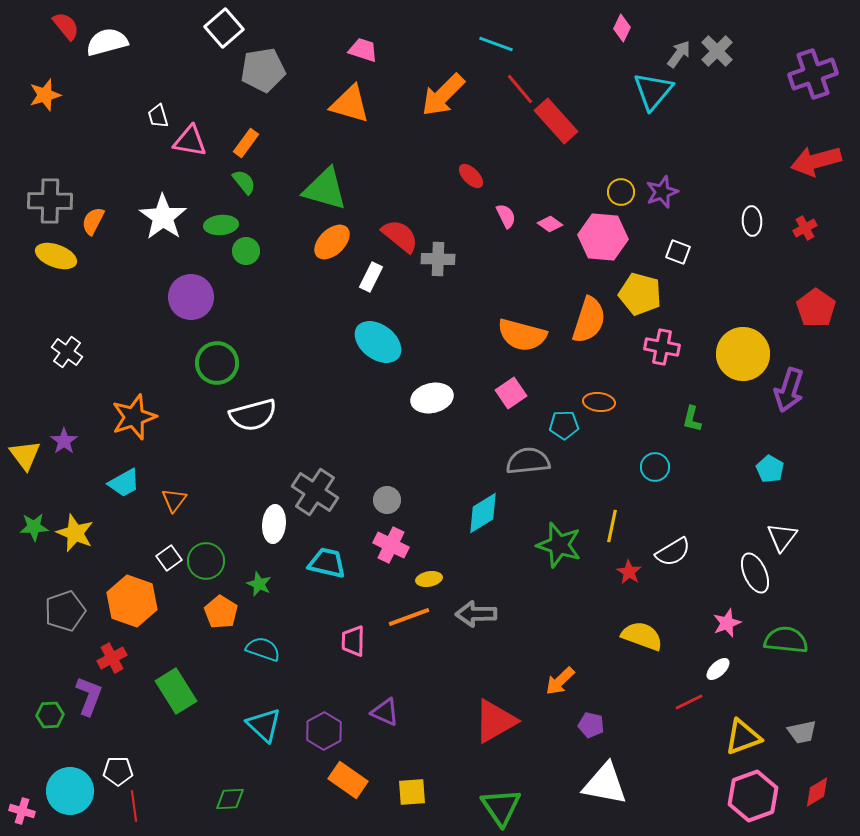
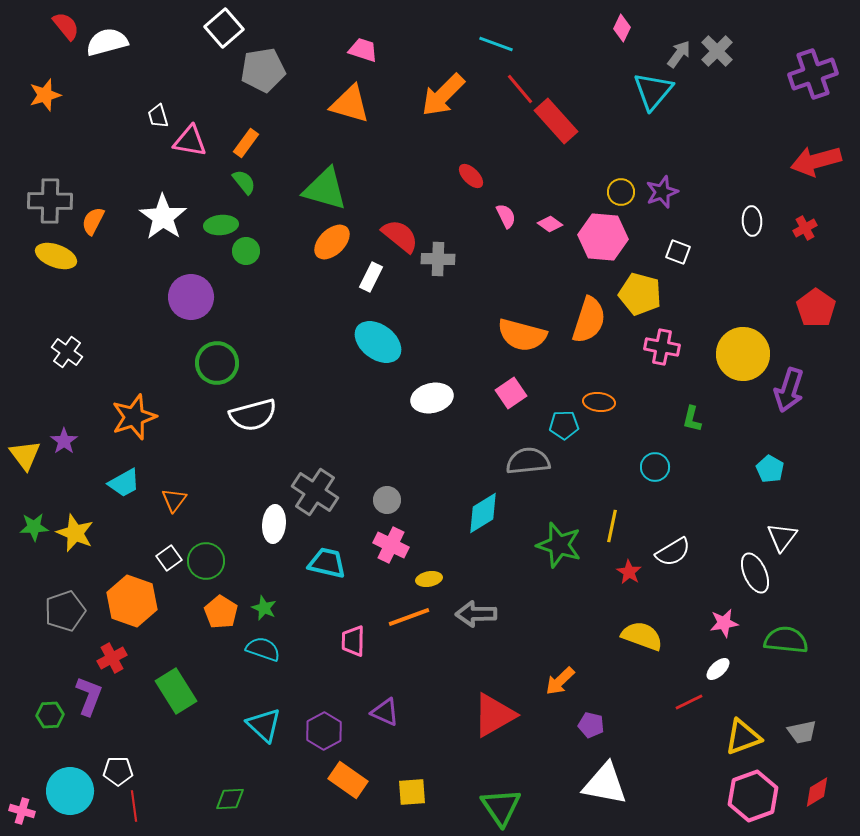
green star at (259, 584): moved 5 px right, 24 px down
pink star at (727, 623): moved 3 px left; rotated 12 degrees clockwise
red triangle at (495, 721): moved 1 px left, 6 px up
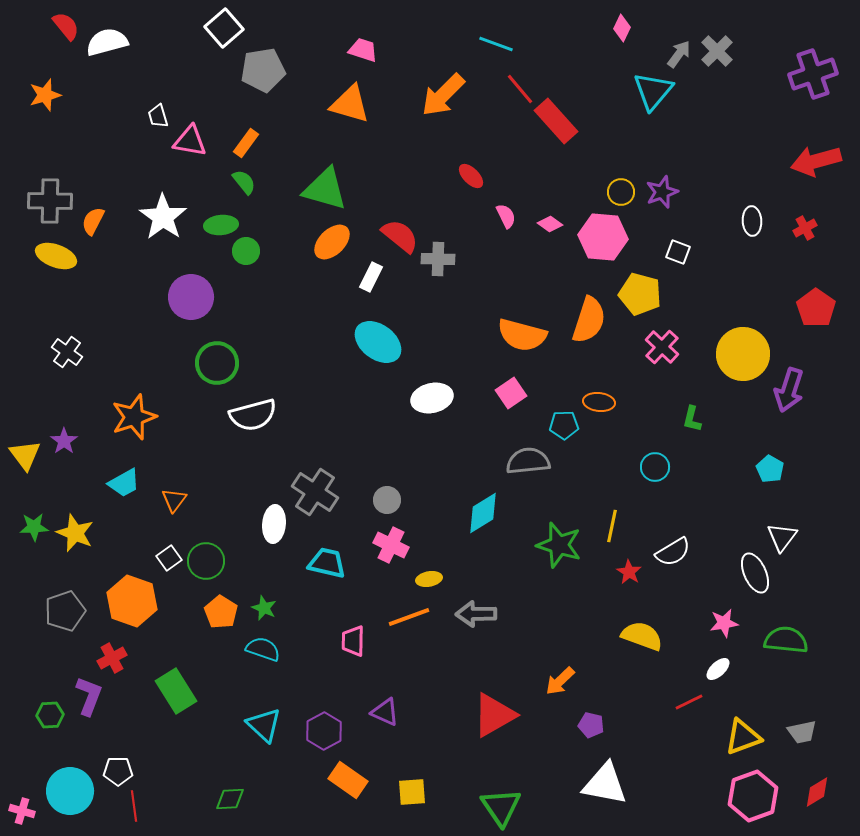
pink cross at (662, 347): rotated 32 degrees clockwise
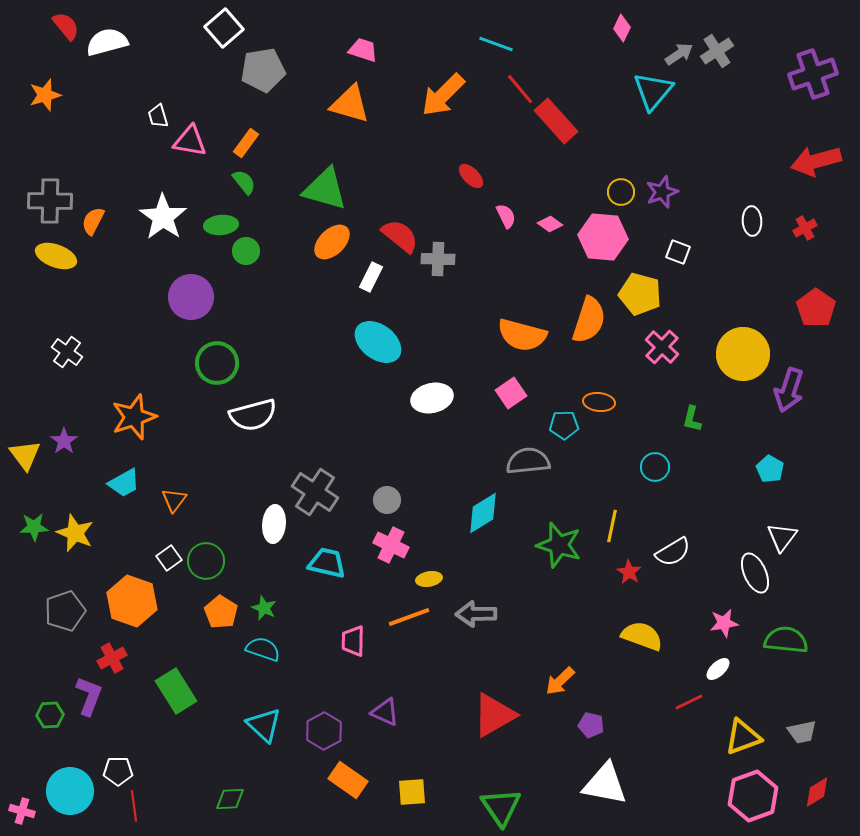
gray cross at (717, 51): rotated 12 degrees clockwise
gray arrow at (679, 54): rotated 20 degrees clockwise
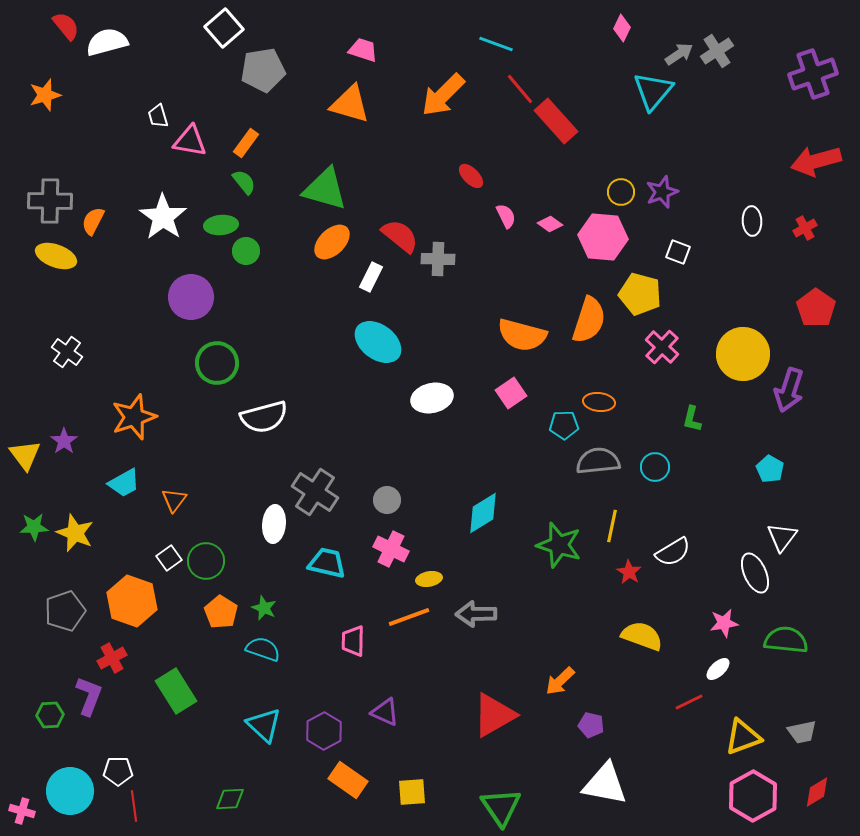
white semicircle at (253, 415): moved 11 px right, 2 px down
gray semicircle at (528, 461): moved 70 px right
pink cross at (391, 545): moved 4 px down
pink hexagon at (753, 796): rotated 9 degrees counterclockwise
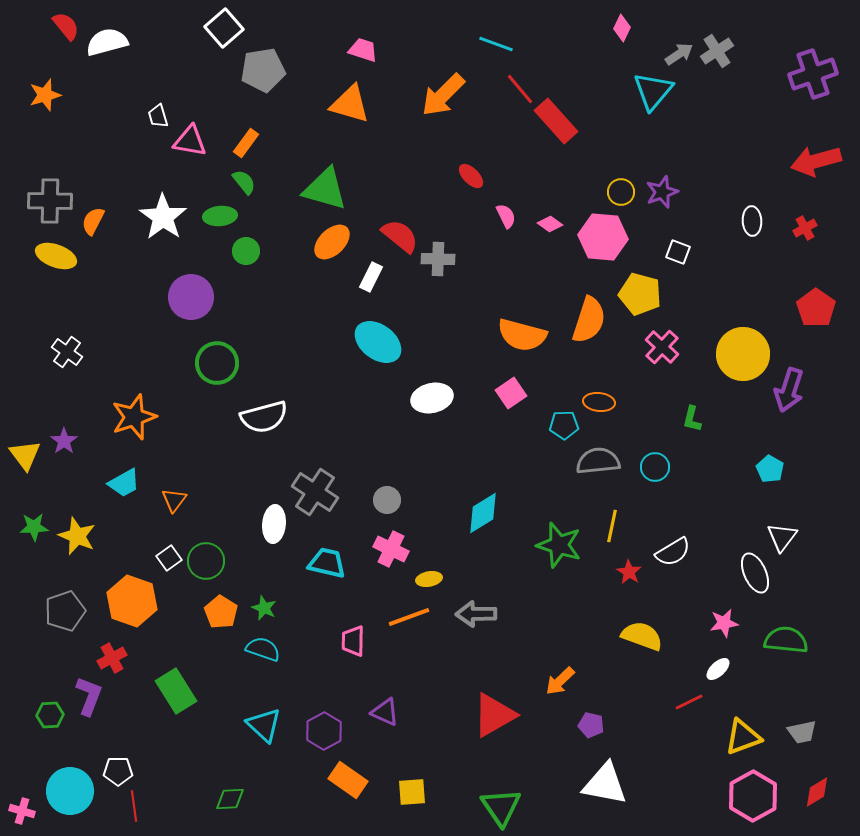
green ellipse at (221, 225): moved 1 px left, 9 px up
yellow star at (75, 533): moved 2 px right, 3 px down
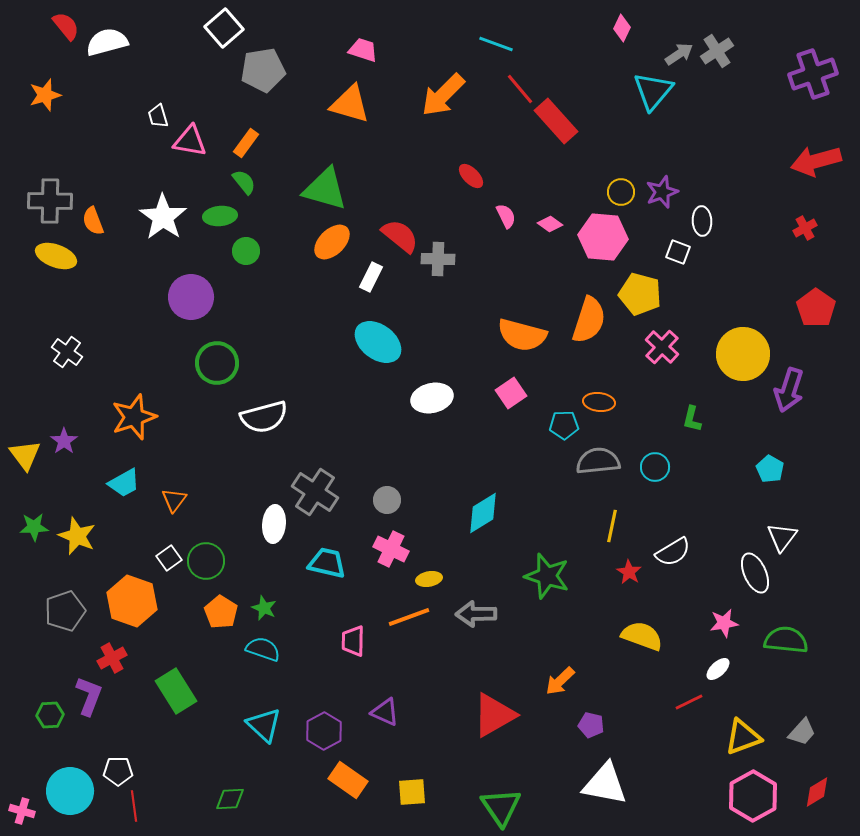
orange semicircle at (93, 221): rotated 48 degrees counterclockwise
white ellipse at (752, 221): moved 50 px left
green star at (559, 545): moved 12 px left, 31 px down
gray trapezoid at (802, 732): rotated 36 degrees counterclockwise
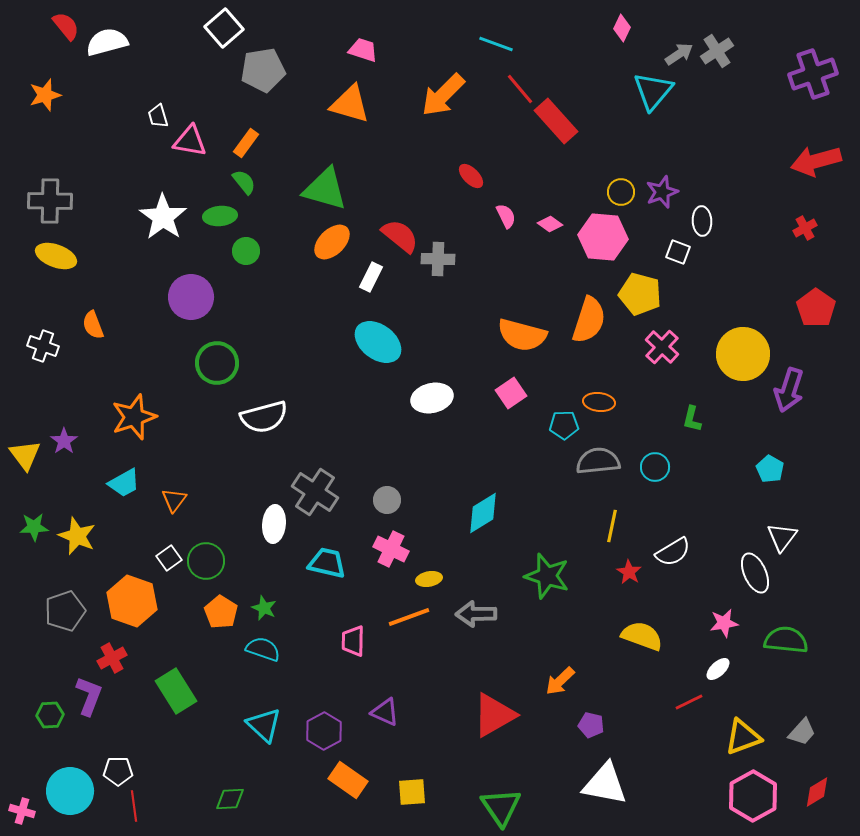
orange semicircle at (93, 221): moved 104 px down
white cross at (67, 352): moved 24 px left, 6 px up; rotated 16 degrees counterclockwise
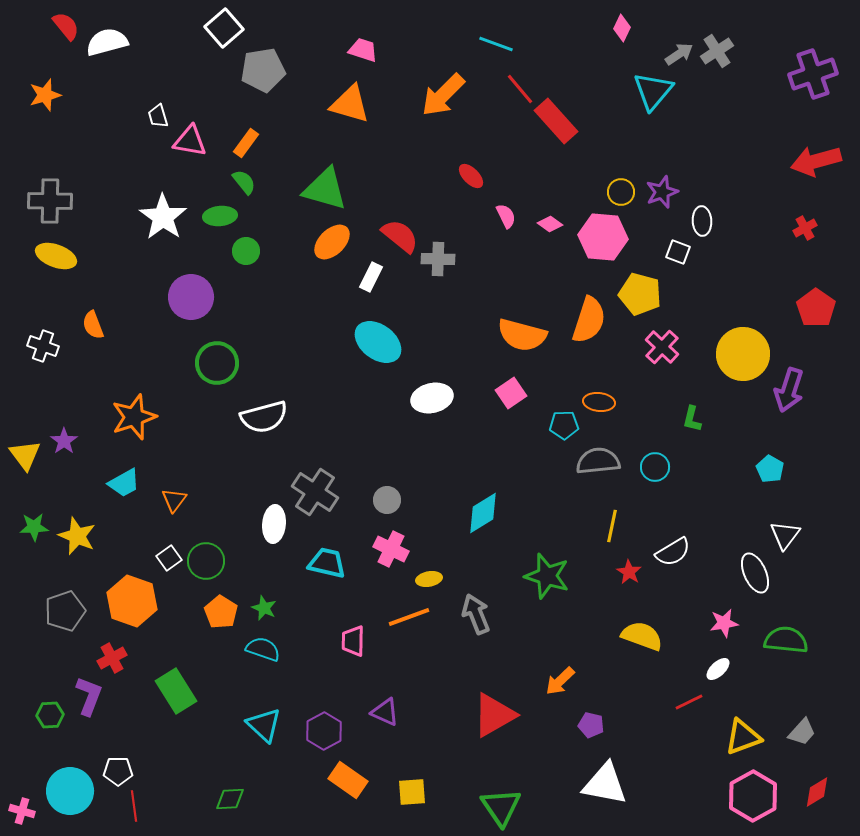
white triangle at (782, 537): moved 3 px right, 2 px up
gray arrow at (476, 614): rotated 69 degrees clockwise
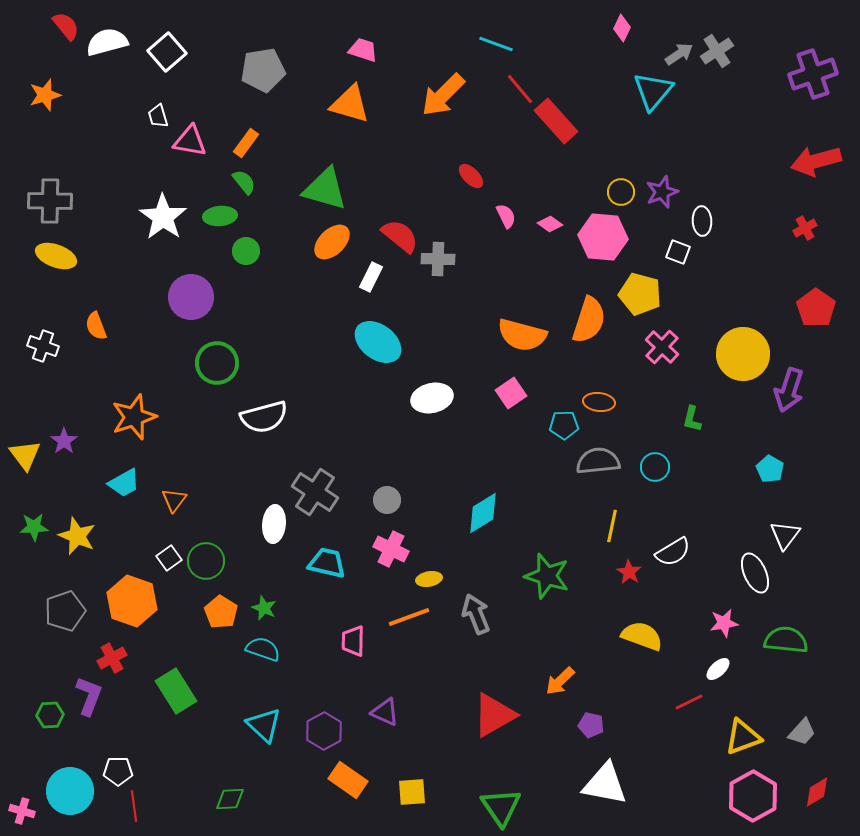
white square at (224, 28): moved 57 px left, 24 px down
orange semicircle at (93, 325): moved 3 px right, 1 px down
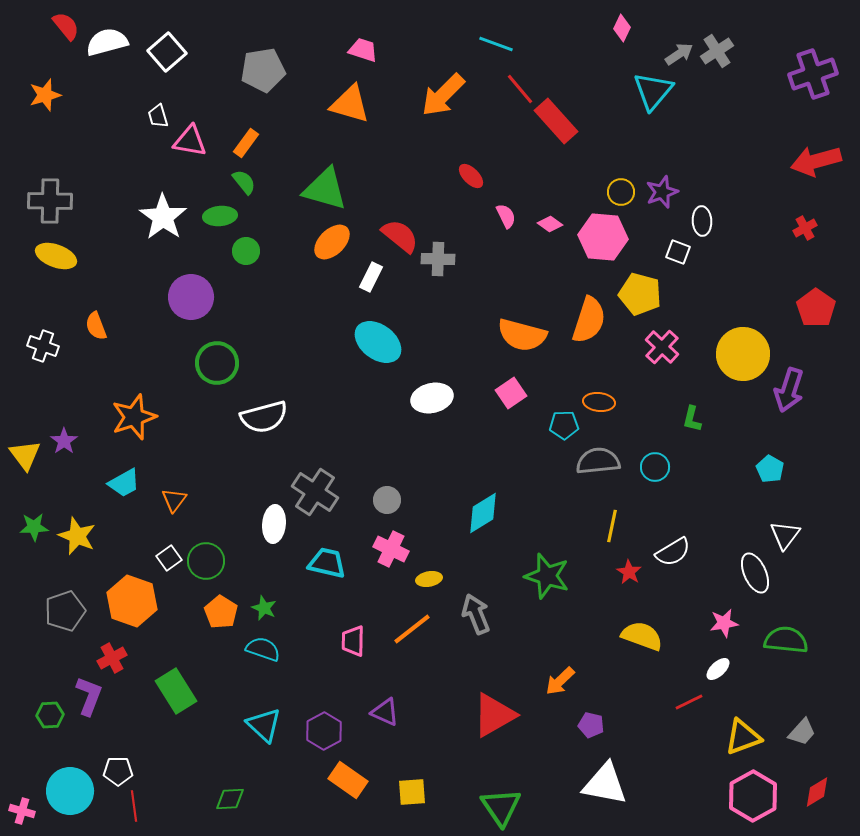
orange line at (409, 617): moved 3 px right, 12 px down; rotated 18 degrees counterclockwise
